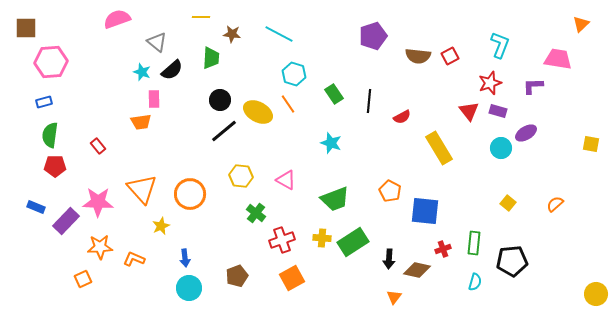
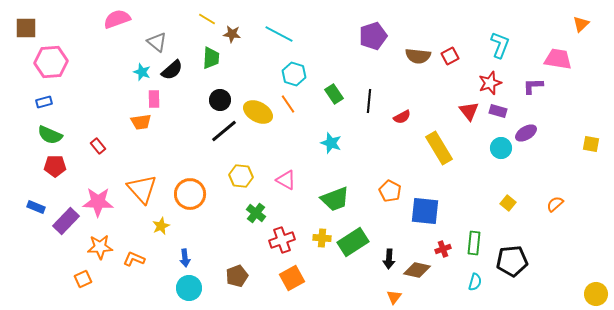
yellow line at (201, 17): moved 6 px right, 2 px down; rotated 30 degrees clockwise
green semicircle at (50, 135): rotated 75 degrees counterclockwise
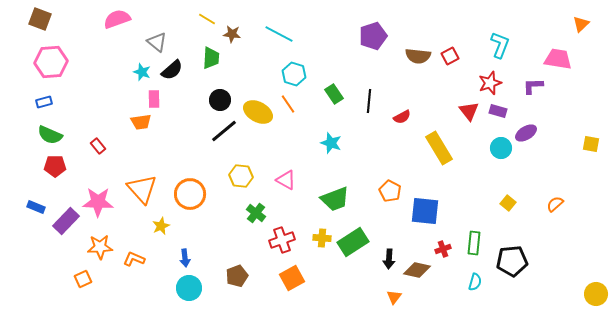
brown square at (26, 28): moved 14 px right, 9 px up; rotated 20 degrees clockwise
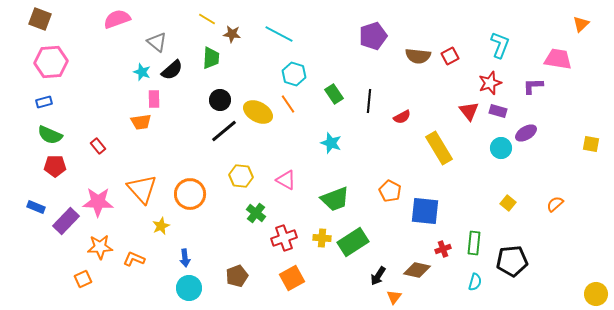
red cross at (282, 240): moved 2 px right, 2 px up
black arrow at (389, 259): moved 11 px left, 17 px down; rotated 30 degrees clockwise
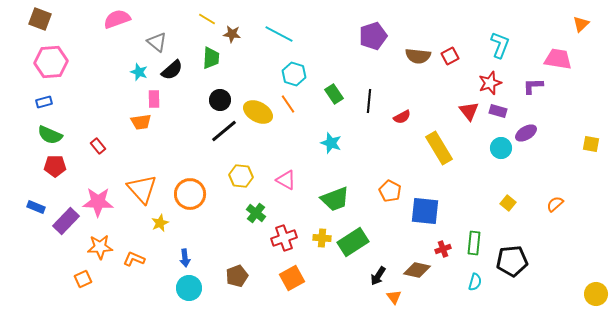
cyan star at (142, 72): moved 3 px left
yellow star at (161, 226): moved 1 px left, 3 px up
orange triangle at (394, 297): rotated 14 degrees counterclockwise
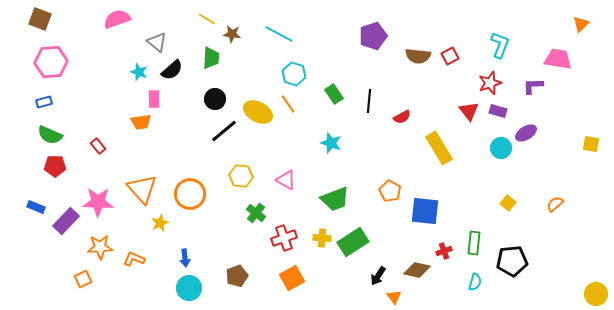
black circle at (220, 100): moved 5 px left, 1 px up
red cross at (443, 249): moved 1 px right, 2 px down
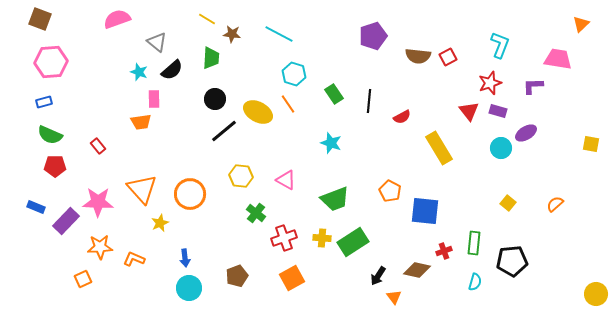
red square at (450, 56): moved 2 px left, 1 px down
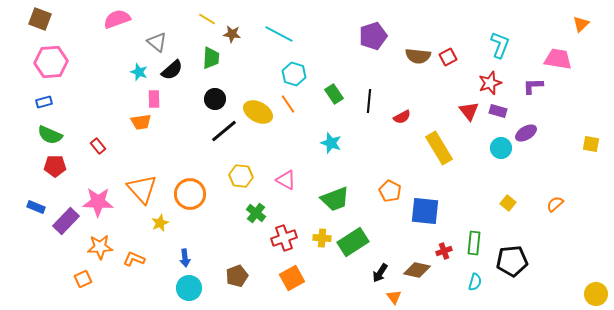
black arrow at (378, 276): moved 2 px right, 3 px up
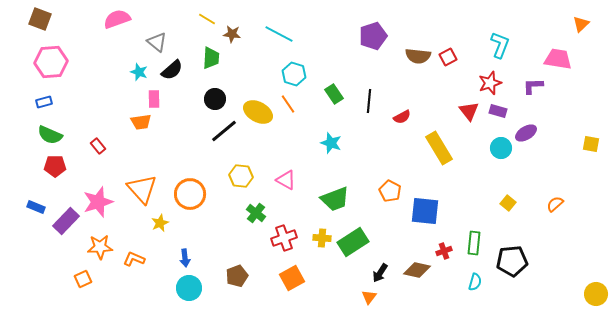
pink star at (98, 202): rotated 20 degrees counterclockwise
orange triangle at (394, 297): moved 25 px left; rotated 14 degrees clockwise
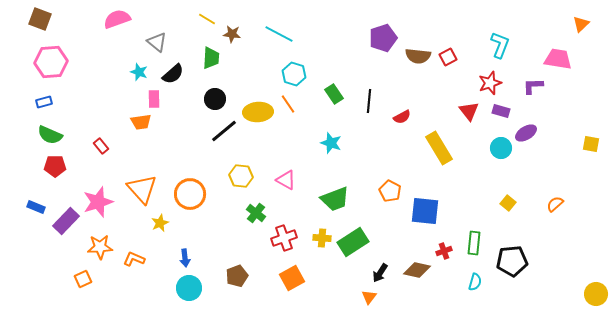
purple pentagon at (373, 36): moved 10 px right, 2 px down
black semicircle at (172, 70): moved 1 px right, 4 px down
purple rectangle at (498, 111): moved 3 px right
yellow ellipse at (258, 112): rotated 32 degrees counterclockwise
red rectangle at (98, 146): moved 3 px right
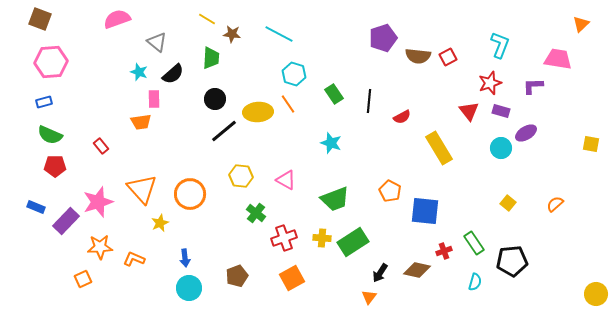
green rectangle at (474, 243): rotated 40 degrees counterclockwise
